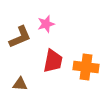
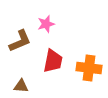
brown L-shape: moved 4 px down
orange cross: moved 3 px right, 1 px down
brown triangle: moved 1 px right, 2 px down
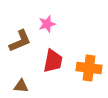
pink star: moved 1 px right
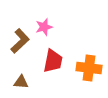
pink star: moved 3 px left, 3 px down
brown L-shape: rotated 20 degrees counterclockwise
brown triangle: moved 4 px up
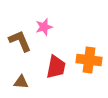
brown L-shape: rotated 70 degrees counterclockwise
red trapezoid: moved 3 px right, 6 px down
orange cross: moved 8 px up
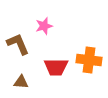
pink star: moved 1 px up
brown L-shape: moved 2 px left, 3 px down
red trapezoid: rotated 80 degrees clockwise
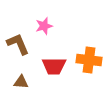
red trapezoid: moved 2 px left, 1 px up
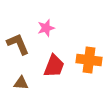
pink star: moved 2 px right, 2 px down
red trapezoid: rotated 70 degrees counterclockwise
brown triangle: moved 1 px down
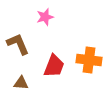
pink star: moved 1 px left, 11 px up
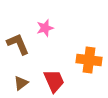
pink star: moved 11 px down
red trapezoid: moved 15 px down; rotated 45 degrees counterclockwise
brown triangle: rotated 42 degrees counterclockwise
